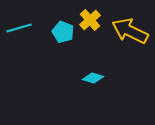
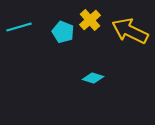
cyan line: moved 1 px up
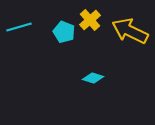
cyan pentagon: moved 1 px right
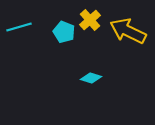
yellow arrow: moved 2 px left
cyan diamond: moved 2 px left
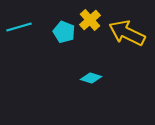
yellow arrow: moved 1 px left, 2 px down
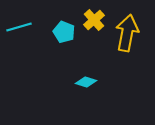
yellow cross: moved 4 px right
yellow arrow: rotated 75 degrees clockwise
cyan diamond: moved 5 px left, 4 px down
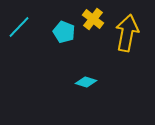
yellow cross: moved 1 px left, 1 px up; rotated 10 degrees counterclockwise
cyan line: rotated 30 degrees counterclockwise
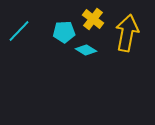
cyan line: moved 4 px down
cyan pentagon: rotated 25 degrees counterclockwise
cyan diamond: moved 32 px up; rotated 15 degrees clockwise
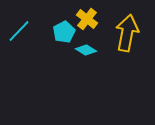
yellow cross: moved 6 px left
cyan pentagon: rotated 25 degrees counterclockwise
